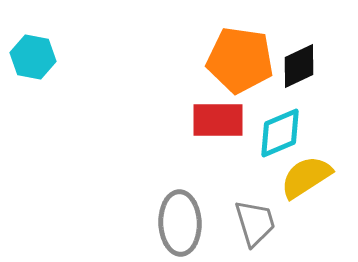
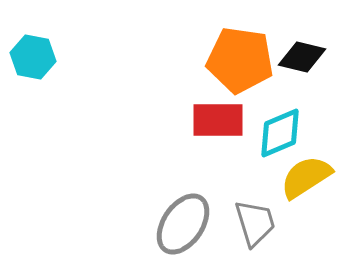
black diamond: moved 3 px right, 9 px up; rotated 39 degrees clockwise
gray ellipse: moved 3 px right, 1 px down; rotated 36 degrees clockwise
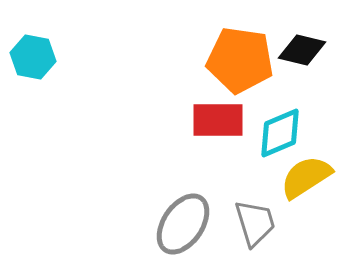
black diamond: moved 7 px up
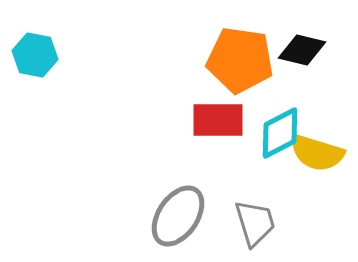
cyan hexagon: moved 2 px right, 2 px up
cyan diamond: rotated 4 degrees counterclockwise
yellow semicircle: moved 11 px right, 24 px up; rotated 130 degrees counterclockwise
gray ellipse: moved 5 px left, 8 px up
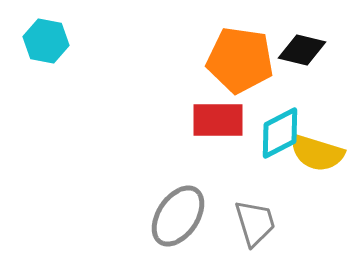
cyan hexagon: moved 11 px right, 14 px up
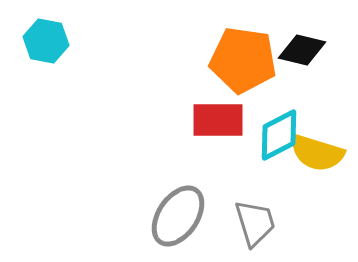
orange pentagon: moved 3 px right
cyan diamond: moved 1 px left, 2 px down
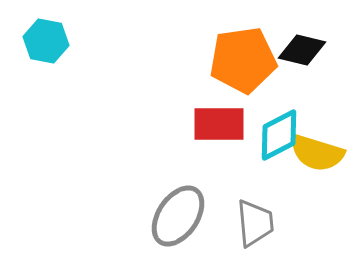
orange pentagon: rotated 16 degrees counterclockwise
red rectangle: moved 1 px right, 4 px down
gray trapezoid: rotated 12 degrees clockwise
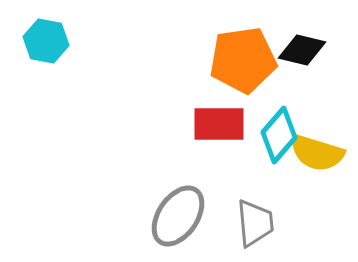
cyan diamond: rotated 22 degrees counterclockwise
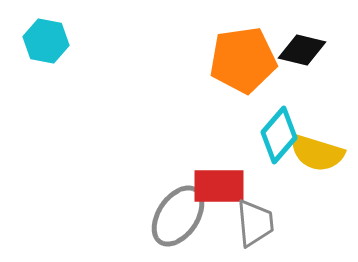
red rectangle: moved 62 px down
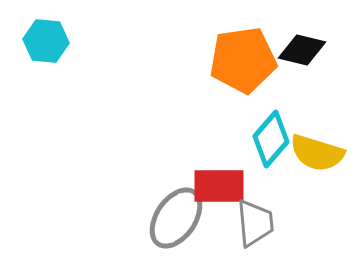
cyan hexagon: rotated 6 degrees counterclockwise
cyan diamond: moved 8 px left, 4 px down
gray ellipse: moved 2 px left, 2 px down
